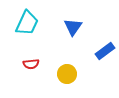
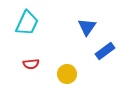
blue triangle: moved 14 px right
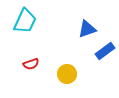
cyan trapezoid: moved 2 px left, 2 px up
blue triangle: moved 2 px down; rotated 36 degrees clockwise
red semicircle: rotated 14 degrees counterclockwise
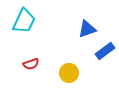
cyan trapezoid: moved 1 px left
yellow circle: moved 2 px right, 1 px up
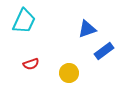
blue rectangle: moved 1 px left
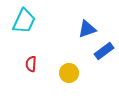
red semicircle: rotated 112 degrees clockwise
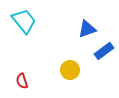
cyan trapezoid: rotated 64 degrees counterclockwise
red semicircle: moved 9 px left, 17 px down; rotated 21 degrees counterclockwise
yellow circle: moved 1 px right, 3 px up
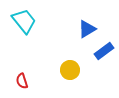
blue triangle: rotated 12 degrees counterclockwise
